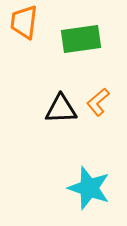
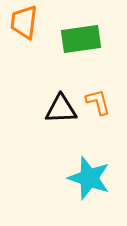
orange L-shape: rotated 116 degrees clockwise
cyan star: moved 10 px up
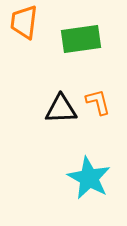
cyan star: rotated 9 degrees clockwise
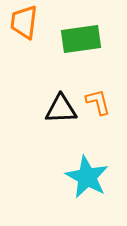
cyan star: moved 2 px left, 1 px up
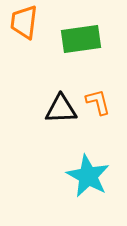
cyan star: moved 1 px right, 1 px up
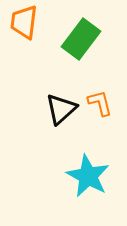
green rectangle: rotated 45 degrees counterclockwise
orange L-shape: moved 2 px right, 1 px down
black triangle: rotated 40 degrees counterclockwise
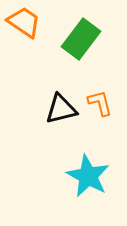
orange trapezoid: rotated 117 degrees clockwise
black triangle: rotated 28 degrees clockwise
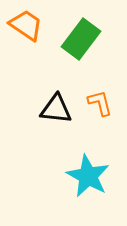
orange trapezoid: moved 2 px right, 3 px down
black triangle: moved 5 px left; rotated 20 degrees clockwise
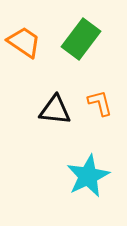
orange trapezoid: moved 2 px left, 17 px down
black triangle: moved 1 px left, 1 px down
cyan star: rotated 18 degrees clockwise
